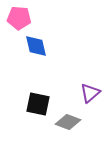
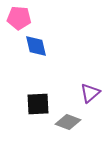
black square: rotated 15 degrees counterclockwise
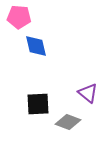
pink pentagon: moved 1 px up
purple triangle: moved 2 px left; rotated 40 degrees counterclockwise
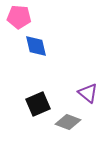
black square: rotated 20 degrees counterclockwise
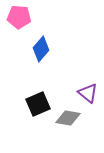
blue diamond: moved 5 px right, 3 px down; rotated 55 degrees clockwise
gray diamond: moved 4 px up; rotated 10 degrees counterclockwise
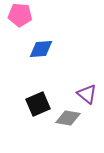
pink pentagon: moved 1 px right, 2 px up
blue diamond: rotated 45 degrees clockwise
purple triangle: moved 1 px left, 1 px down
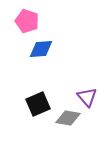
pink pentagon: moved 7 px right, 6 px down; rotated 15 degrees clockwise
purple triangle: moved 3 px down; rotated 10 degrees clockwise
